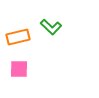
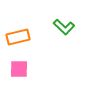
green L-shape: moved 13 px right
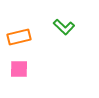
orange rectangle: moved 1 px right
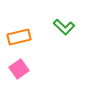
pink square: rotated 36 degrees counterclockwise
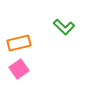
orange rectangle: moved 6 px down
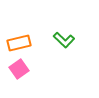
green L-shape: moved 13 px down
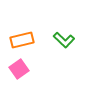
orange rectangle: moved 3 px right, 3 px up
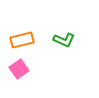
green L-shape: rotated 20 degrees counterclockwise
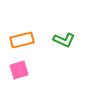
pink square: moved 1 px down; rotated 18 degrees clockwise
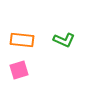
orange rectangle: rotated 20 degrees clockwise
